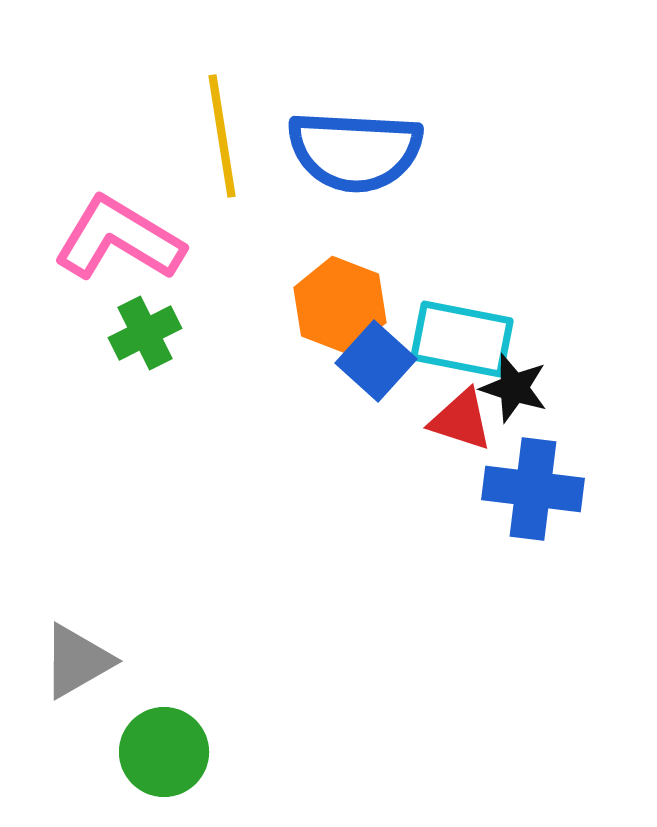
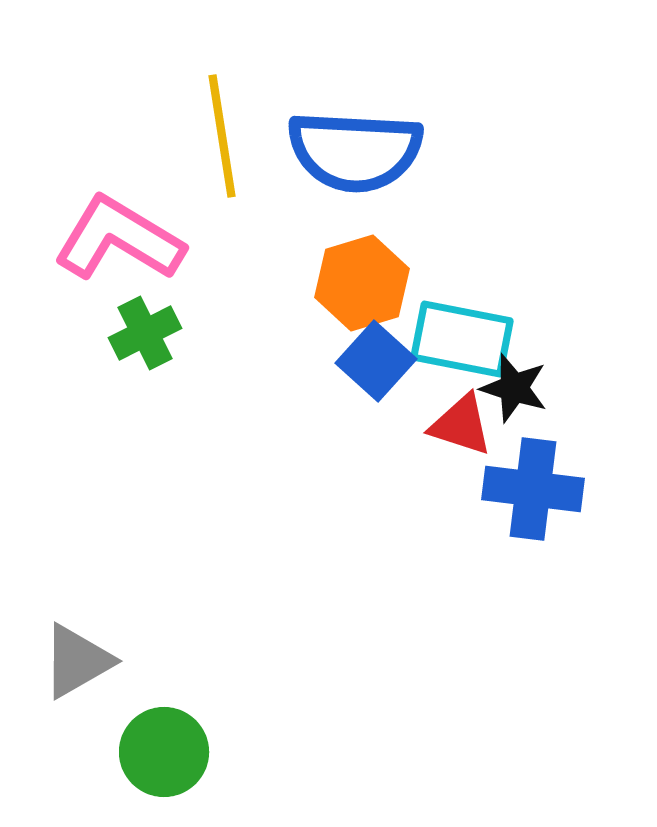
orange hexagon: moved 22 px right, 22 px up; rotated 22 degrees clockwise
red triangle: moved 5 px down
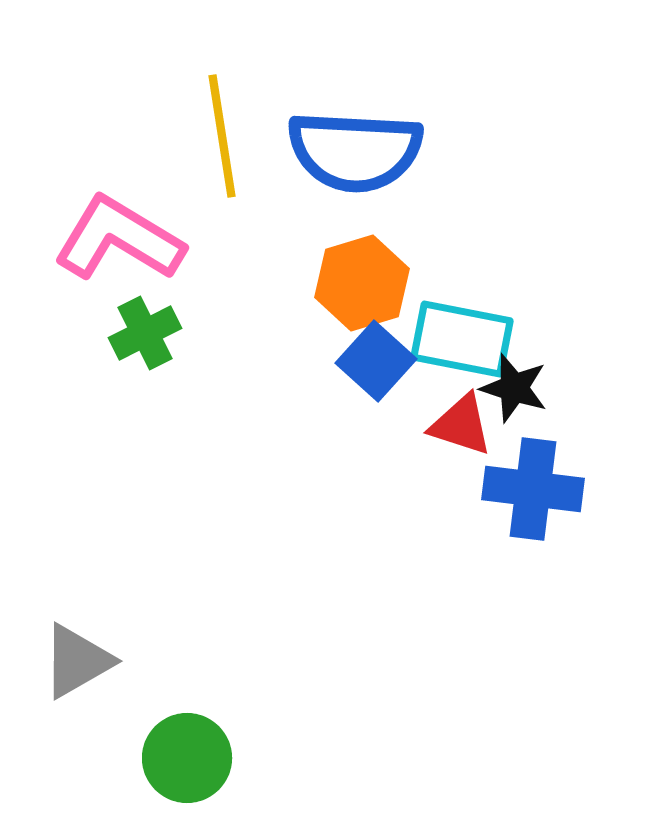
green circle: moved 23 px right, 6 px down
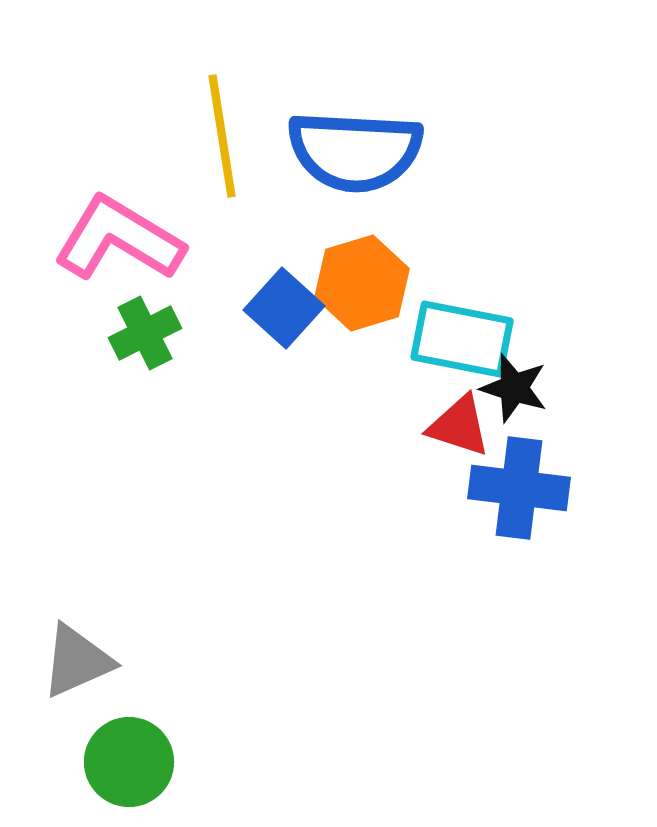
blue square: moved 92 px left, 53 px up
red triangle: moved 2 px left, 1 px down
blue cross: moved 14 px left, 1 px up
gray triangle: rotated 6 degrees clockwise
green circle: moved 58 px left, 4 px down
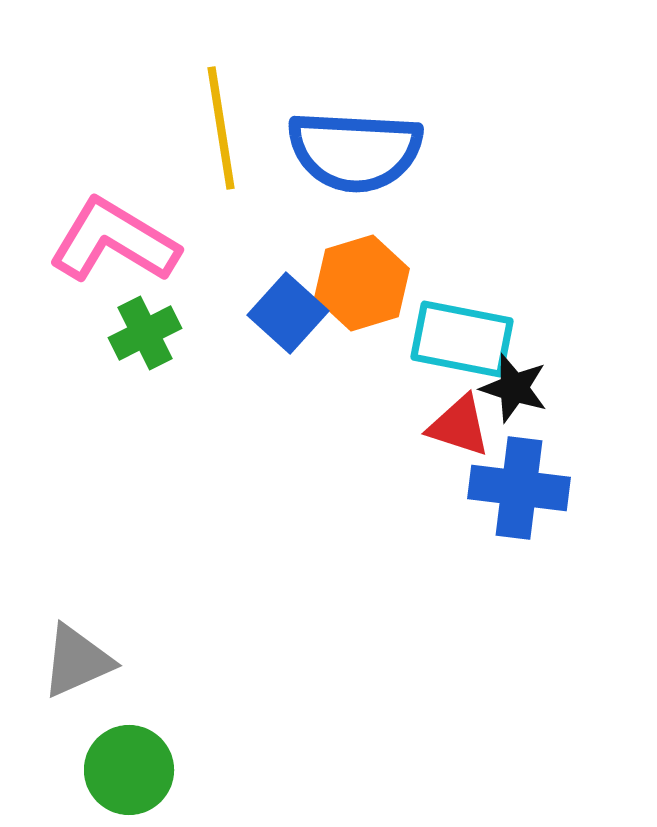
yellow line: moved 1 px left, 8 px up
pink L-shape: moved 5 px left, 2 px down
blue square: moved 4 px right, 5 px down
green circle: moved 8 px down
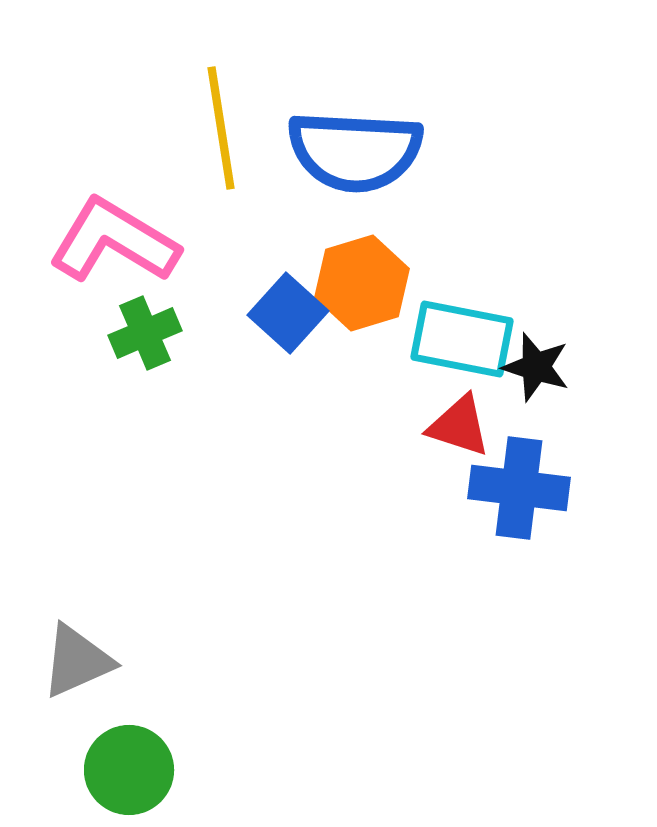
green cross: rotated 4 degrees clockwise
black star: moved 22 px right, 21 px up
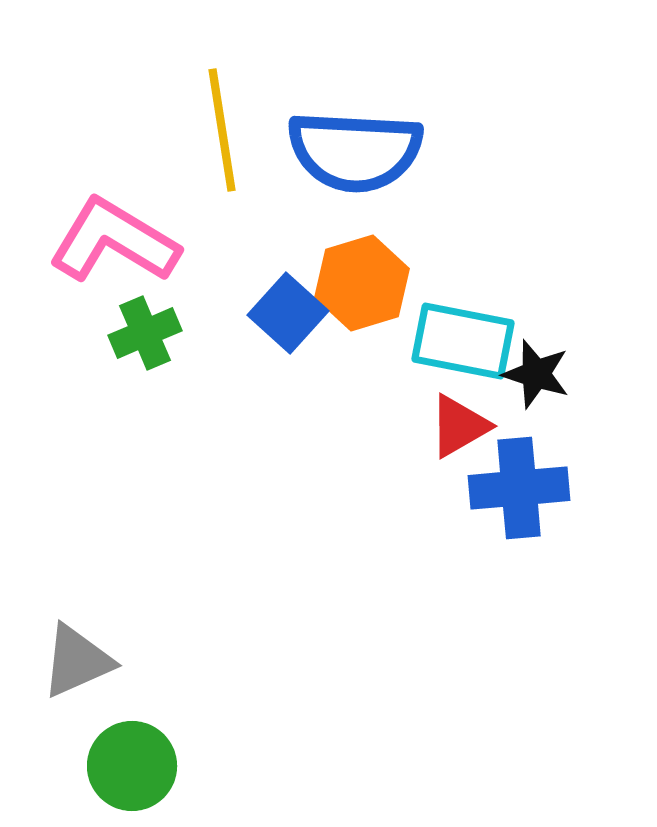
yellow line: moved 1 px right, 2 px down
cyan rectangle: moved 1 px right, 2 px down
black star: moved 7 px down
red triangle: rotated 48 degrees counterclockwise
blue cross: rotated 12 degrees counterclockwise
green circle: moved 3 px right, 4 px up
